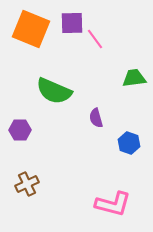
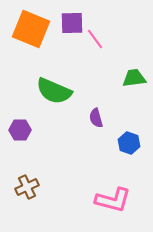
brown cross: moved 3 px down
pink L-shape: moved 4 px up
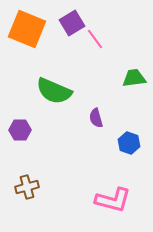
purple square: rotated 30 degrees counterclockwise
orange square: moved 4 px left
brown cross: rotated 10 degrees clockwise
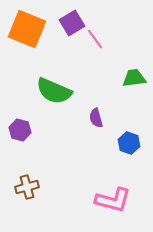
purple hexagon: rotated 15 degrees clockwise
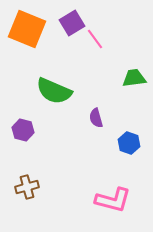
purple hexagon: moved 3 px right
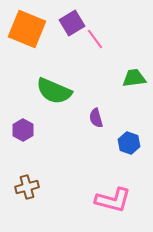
purple hexagon: rotated 15 degrees clockwise
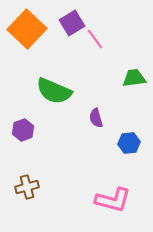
orange square: rotated 21 degrees clockwise
purple hexagon: rotated 10 degrees clockwise
blue hexagon: rotated 25 degrees counterclockwise
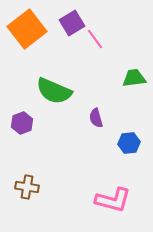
orange square: rotated 9 degrees clockwise
purple hexagon: moved 1 px left, 7 px up
brown cross: rotated 25 degrees clockwise
